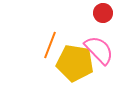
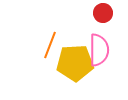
pink semicircle: rotated 44 degrees clockwise
yellow pentagon: rotated 12 degrees counterclockwise
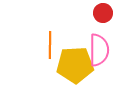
orange line: rotated 20 degrees counterclockwise
yellow pentagon: moved 2 px down
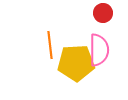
orange line: rotated 8 degrees counterclockwise
yellow pentagon: moved 1 px right, 2 px up
